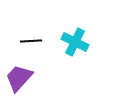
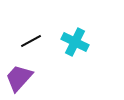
black line: rotated 25 degrees counterclockwise
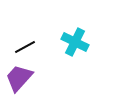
black line: moved 6 px left, 6 px down
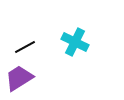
purple trapezoid: rotated 16 degrees clockwise
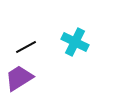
black line: moved 1 px right
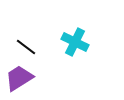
black line: rotated 65 degrees clockwise
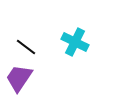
purple trapezoid: rotated 24 degrees counterclockwise
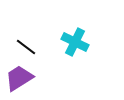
purple trapezoid: rotated 24 degrees clockwise
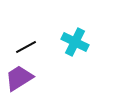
black line: rotated 65 degrees counterclockwise
